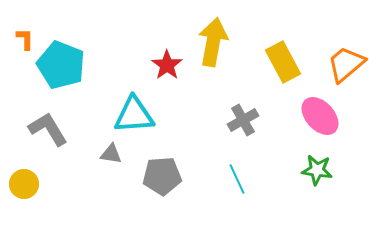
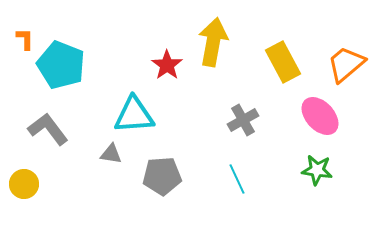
gray L-shape: rotated 6 degrees counterclockwise
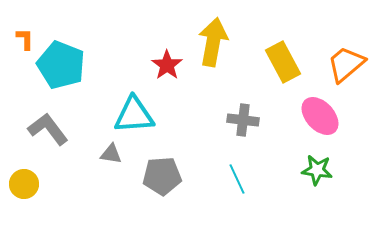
gray cross: rotated 36 degrees clockwise
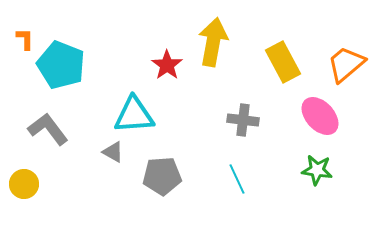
gray triangle: moved 2 px right, 2 px up; rotated 20 degrees clockwise
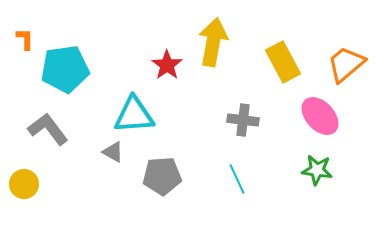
cyan pentagon: moved 4 px right, 4 px down; rotated 30 degrees counterclockwise
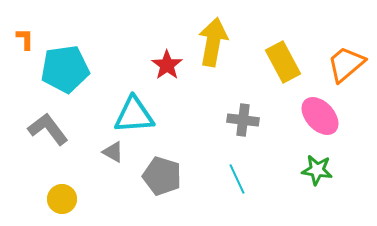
gray pentagon: rotated 21 degrees clockwise
yellow circle: moved 38 px right, 15 px down
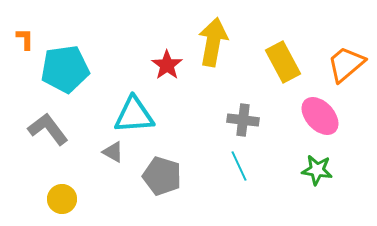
cyan line: moved 2 px right, 13 px up
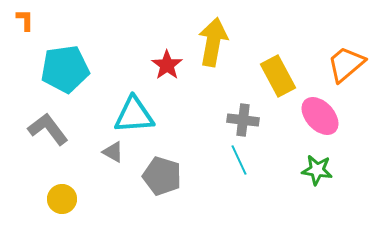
orange L-shape: moved 19 px up
yellow rectangle: moved 5 px left, 14 px down
cyan line: moved 6 px up
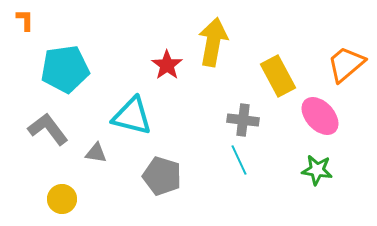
cyan triangle: moved 2 px left, 1 px down; rotated 18 degrees clockwise
gray triangle: moved 17 px left, 1 px down; rotated 20 degrees counterclockwise
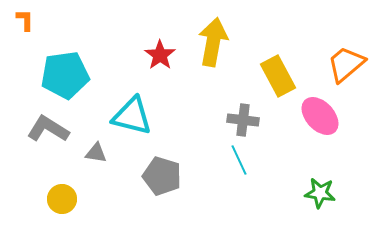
red star: moved 7 px left, 10 px up
cyan pentagon: moved 6 px down
gray L-shape: rotated 21 degrees counterclockwise
green star: moved 3 px right, 23 px down
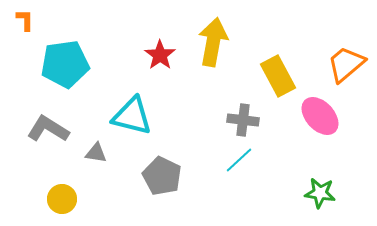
cyan pentagon: moved 11 px up
cyan line: rotated 72 degrees clockwise
gray pentagon: rotated 9 degrees clockwise
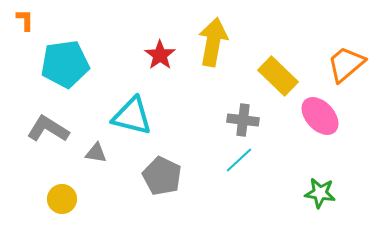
yellow rectangle: rotated 18 degrees counterclockwise
